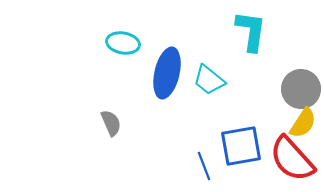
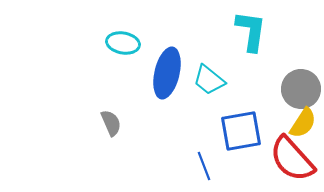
blue square: moved 15 px up
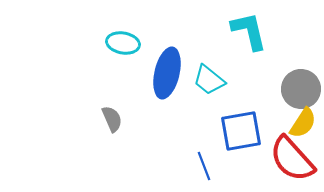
cyan L-shape: moved 2 px left; rotated 21 degrees counterclockwise
gray semicircle: moved 1 px right, 4 px up
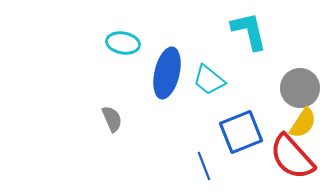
gray circle: moved 1 px left, 1 px up
blue square: moved 1 px down; rotated 12 degrees counterclockwise
red semicircle: moved 2 px up
